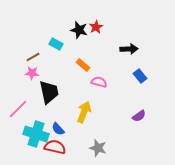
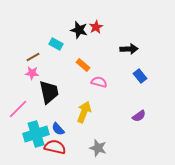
cyan cross: rotated 35 degrees counterclockwise
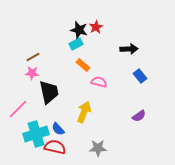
cyan rectangle: moved 20 px right; rotated 56 degrees counterclockwise
gray star: rotated 18 degrees counterclockwise
